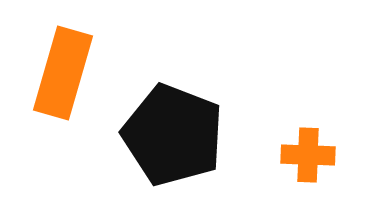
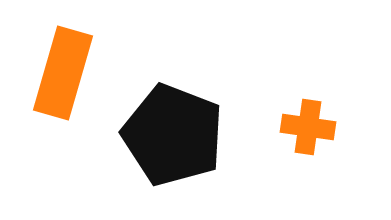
orange cross: moved 28 px up; rotated 6 degrees clockwise
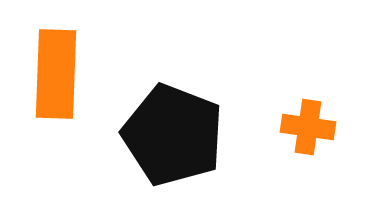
orange rectangle: moved 7 px left, 1 px down; rotated 14 degrees counterclockwise
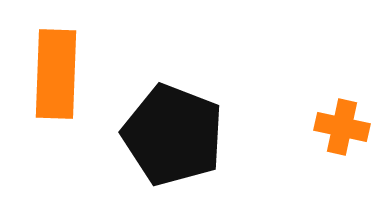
orange cross: moved 34 px right; rotated 4 degrees clockwise
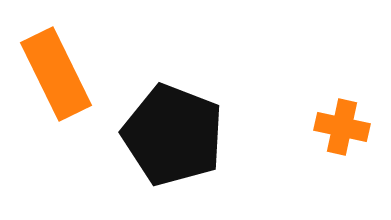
orange rectangle: rotated 28 degrees counterclockwise
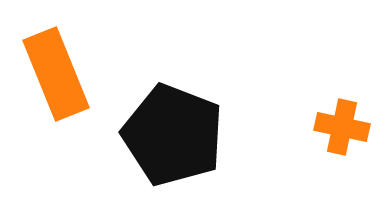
orange rectangle: rotated 4 degrees clockwise
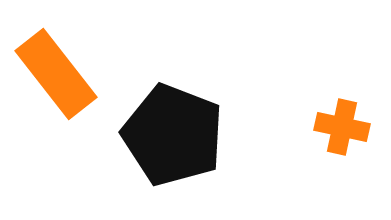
orange rectangle: rotated 16 degrees counterclockwise
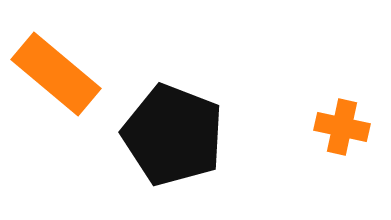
orange rectangle: rotated 12 degrees counterclockwise
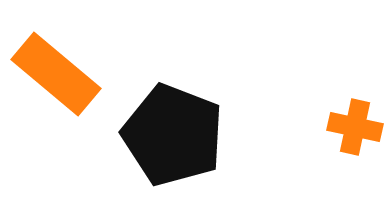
orange cross: moved 13 px right
